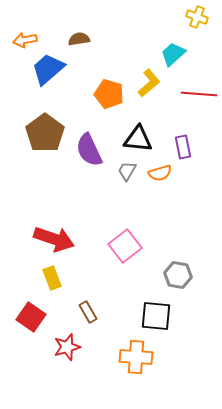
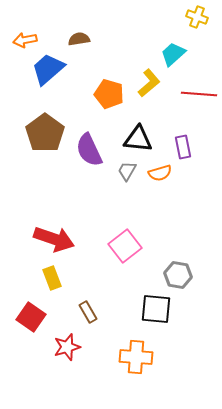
black square: moved 7 px up
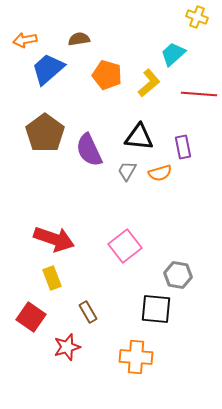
orange pentagon: moved 2 px left, 19 px up
black triangle: moved 1 px right, 2 px up
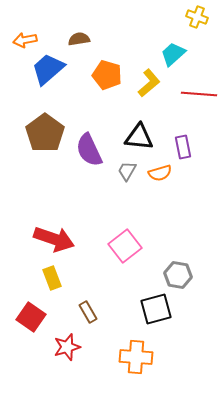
black square: rotated 20 degrees counterclockwise
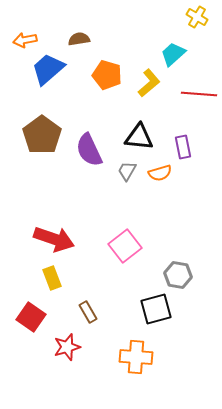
yellow cross: rotated 10 degrees clockwise
brown pentagon: moved 3 px left, 2 px down
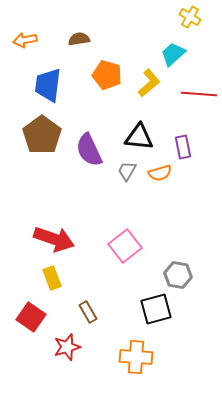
yellow cross: moved 7 px left
blue trapezoid: moved 16 px down; rotated 42 degrees counterclockwise
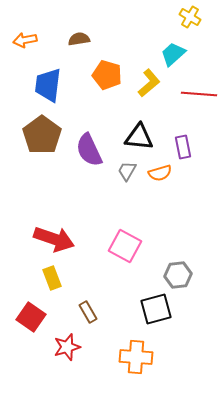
pink square: rotated 24 degrees counterclockwise
gray hexagon: rotated 16 degrees counterclockwise
